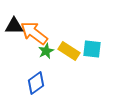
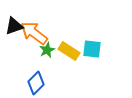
black triangle: rotated 18 degrees counterclockwise
green star: moved 1 px right, 1 px up
blue diamond: rotated 10 degrees counterclockwise
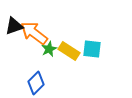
green star: moved 2 px right, 1 px up
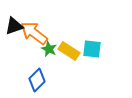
green star: rotated 21 degrees counterclockwise
blue diamond: moved 1 px right, 3 px up
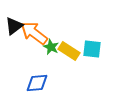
black triangle: rotated 18 degrees counterclockwise
green star: moved 2 px right, 2 px up
blue diamond: moved 3 px down; rotated 40 degrees clockwise
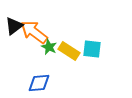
orange arrow: moved 1 px up
green star: moved 2 px left
blue diamond: moved 2 px right
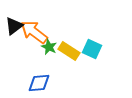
cyan square: rotated 18 degrees clockwise
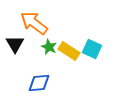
black triangle: moved 1 px right, 18 px down; rotated 24 degrees counterclockwise
orange arrow: moved 9 px up
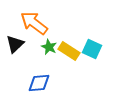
black triangle: rotated 18 degrees clockwise
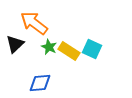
blue diamond: moved 1 px right
